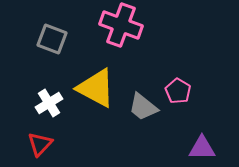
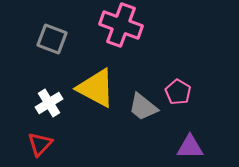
pink pentagon: moved 1 px down
purple triangle: moved 12 px left, 1 px up
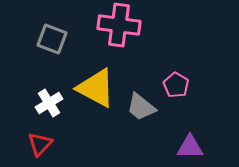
pink cross: moved 2 px left; rotated 12 degrees counterclockwise
pink pentagon: moved 2 px left, 7 px up
gray trapezoid: moved 2 px left
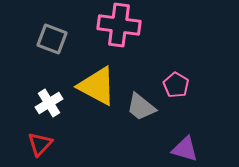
yellow triangle: moved 1 px right, 2 px up
purple triangle: moved 5 px left, 2 px down; rotated 16 degrees clockwise
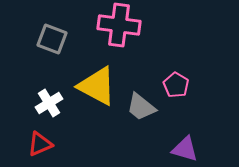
red triangle: rotated 24 degrees clockwise
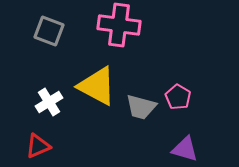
gray square: moved 3 px left, 8 px up
pink pentagon: moved 2 px right, 12 px down
white cross: moved 1 px up
gray trapezoid: rotated 24 degrees counterclockwise
red triangle: moved 2 px left, 2 px down
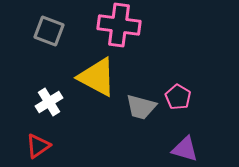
yellow triangle: moved 9 px up
red triangle: rotated 12 degrees counterclockwise
